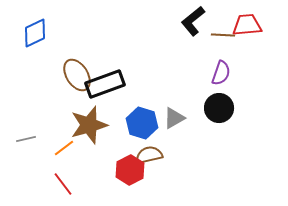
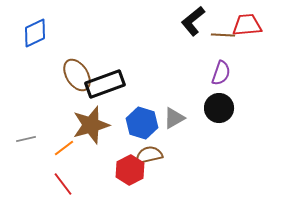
brown star: moved 2 px right
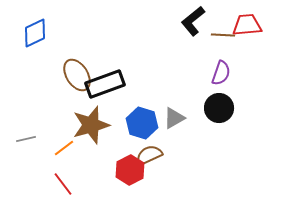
brown semicircle: rotated 12 degrees counterclockwise
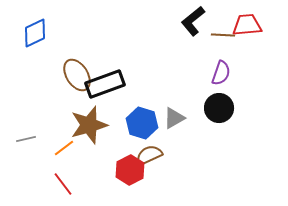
brown star: moved 2 px left
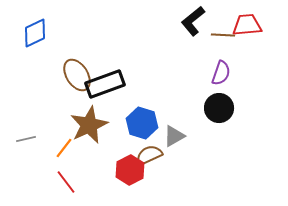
gray triangle: moved 18 px down
brown star: rotated 9 degrees counterclockwise
orange line: rotated 15 degrees counterclockwise
red line: moved 3 px right, 2 px up
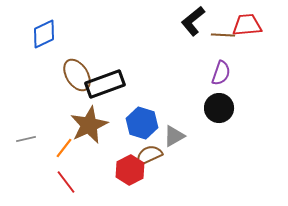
blue diamond: moved 9 px right, 1 px down
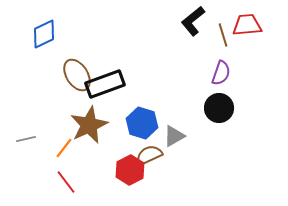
brown line: rotated 70 degrees clockwise
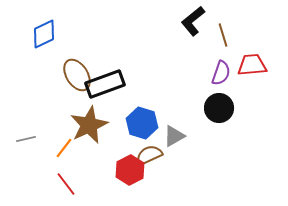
red trapezoid: moved 5 px right, 40 px down
red line: moved 2 px down
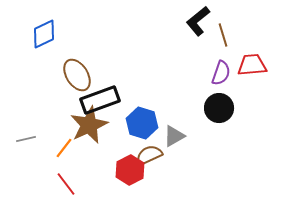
black L-shape: moved 5 px right
black rectangle: moved 5 px left, 16 px down
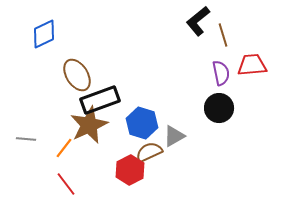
purple semicircle: rotated 30 degrees counterclockwise
gray line: rotated 18 degrees clockwise
brown semicircle: moved 3 px up
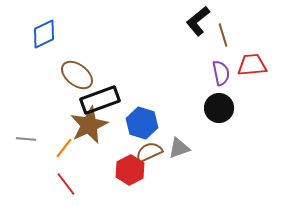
brown ellipse: rotated 20 degrees counterclockwise
gray triangle: moved 5 px right, 12 px down; rotated 10 degrees clockwise
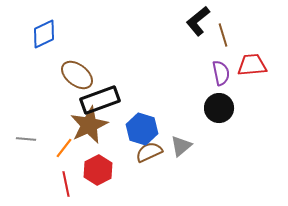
blue hexagon: moved 6 px down
gray triangle: moved 2 px right, 2 px up; rotated 20 degrees counterclockwise
red hexagon: moved 32 px left
red line: rotated 25 degrees clockwise
